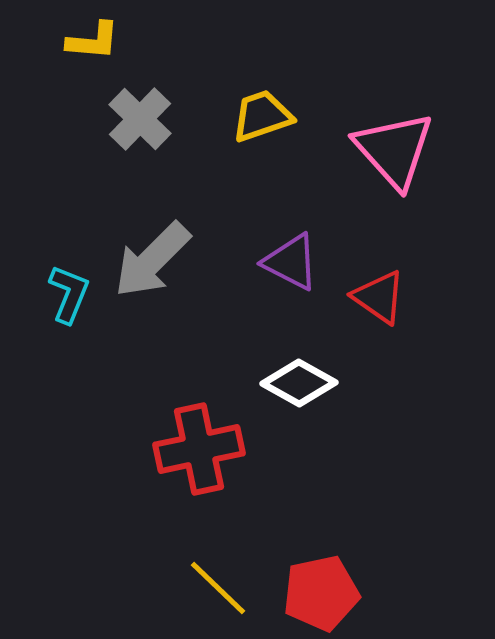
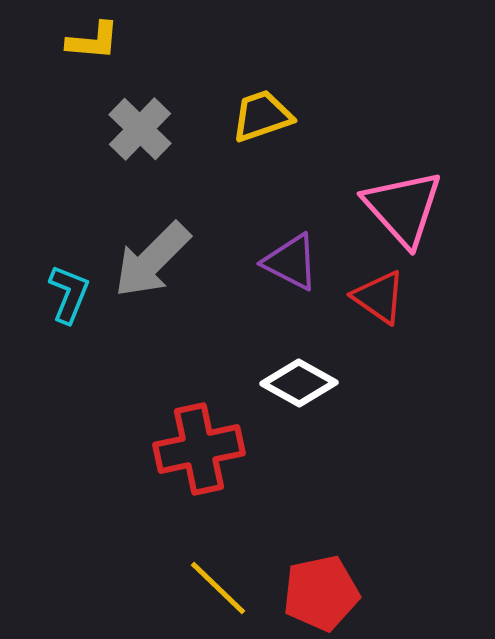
gray cross: moved 10 px down
pink triangle: moved 9 px right, 58 px down
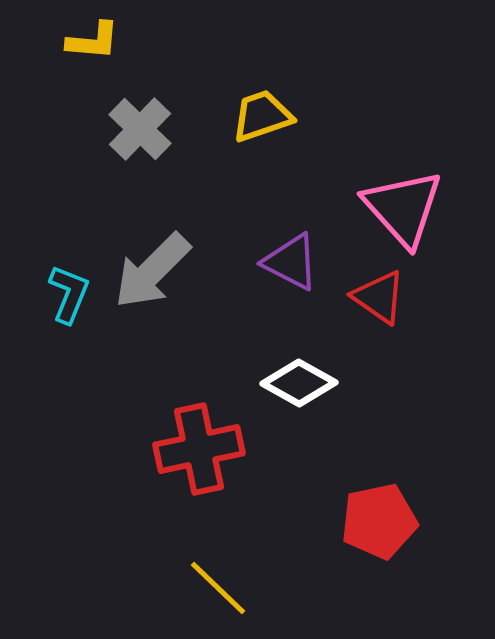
gray arrow: moved 11 px down
red pentagon: moved 58 px right, 72 px up
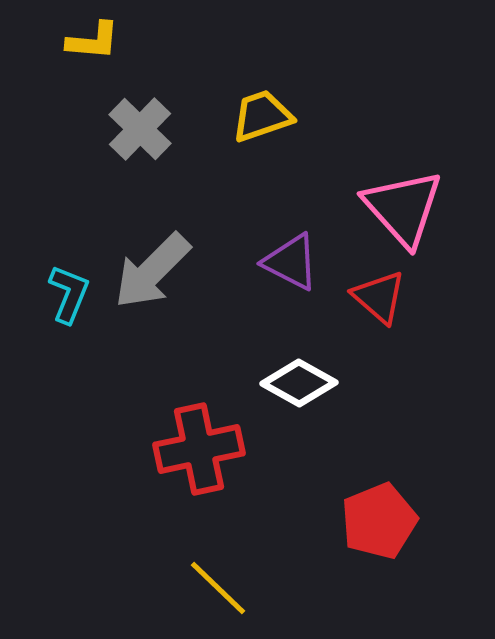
red triangle: rotated 6 degrees clockwise
red pentagon: rotated 10 degrees counterclockwise
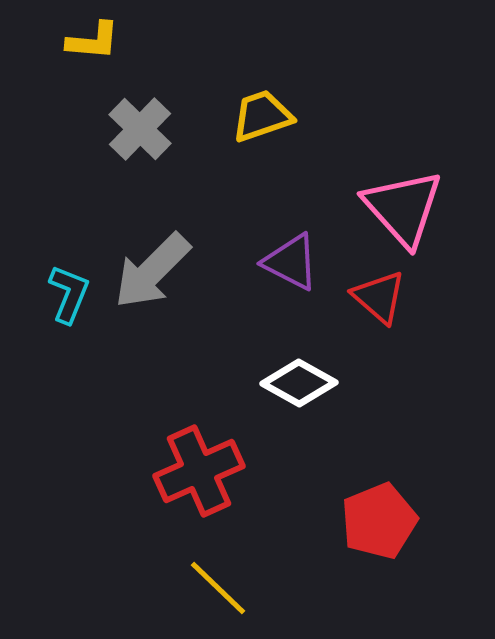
red cross: moved 22 px down; rotated 12 degrees counterclockwise
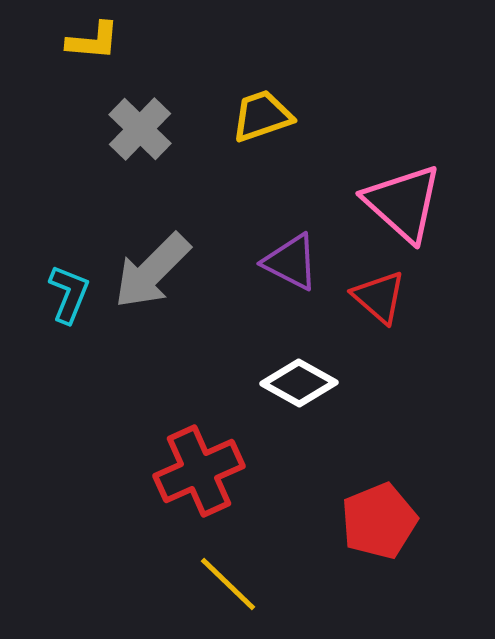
pink triangle: moved 5 px up; rotated 6 degrees counterclockwise
yellow line: moved 10 px right, 4 px up
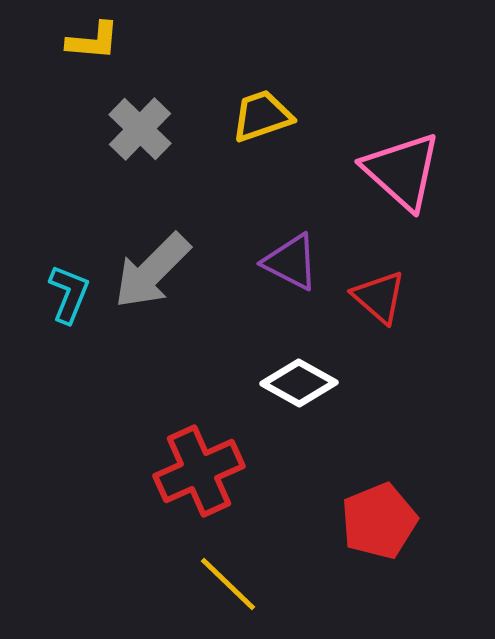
pink triangle: moved 1 px left, 32 px up
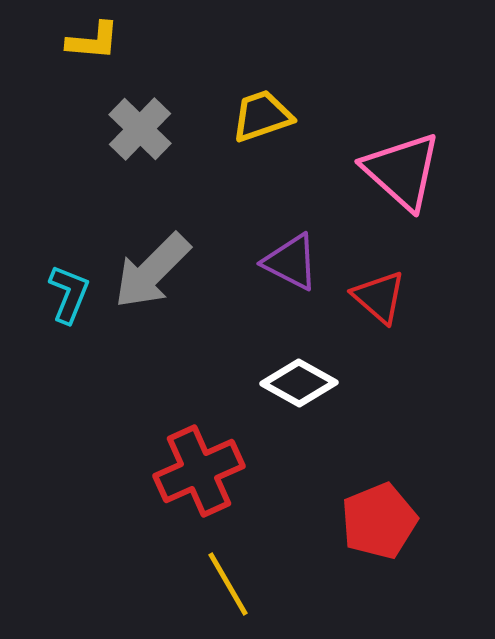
yellow line: rotated 16 degrees clockwise
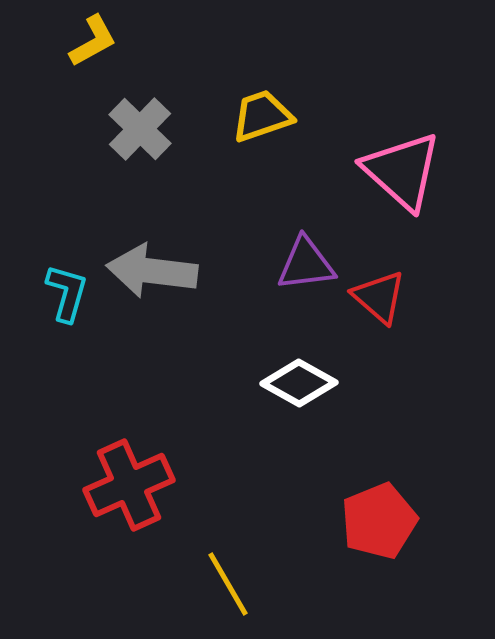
yellow L-shape: rotated 34 degrees counterclockwise
purple triangle: moved 15 px right, 2 px down; rotated 34 degrees counterclockwise
gray arrow: rotated 52 degrees clockwise
cyan L-shape: moved 2 px left, 1 px up; rotated 6 degrees counterclockwise
red cross: moved 70 px left, 14 px down
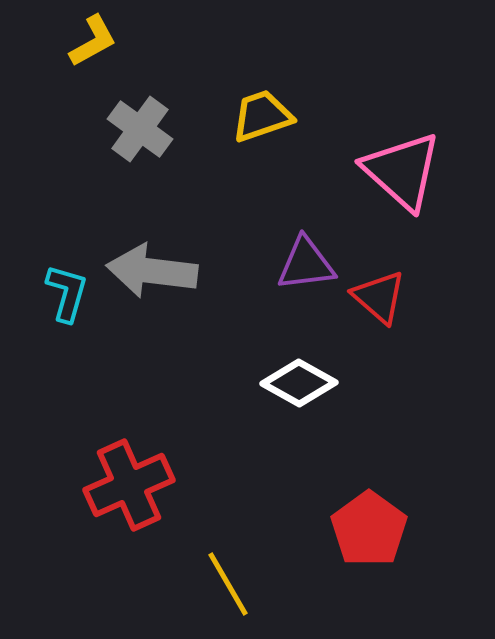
gray cross: rotated 8 degrees counterclockwise
red pentagon: moved 10 px left, 8 px down; rotated 14 degrees counterclockwise
